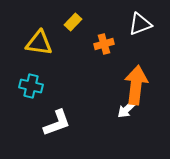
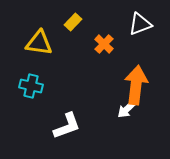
orange cross: rotated 30 degrees counterclockwise
white L-shape: moved 10 px right, 3 px down
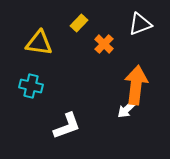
yellow rectangle: moved 6 px right, 1 px down
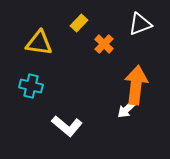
white L-shape: rotated 60 degrees clockwise
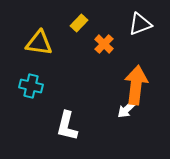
white L-shape: rotated 64 degrees clockwise
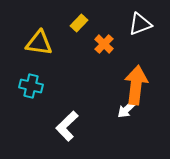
white L-shape: rotated 32 degrees clockwise
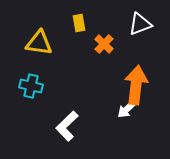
yellow rectangle: rotated 54 degrees counterclockwise
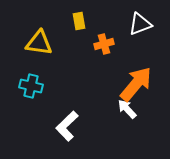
yellow rectangle: moved 2 px up
orange cross: rotated 30 degrees clockwise
orange arrow: moved 1 px up; rotated 33 degrees clockwise
white arrow: rotated 90 degrees clockwise
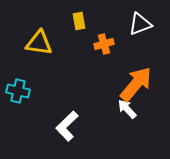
cyan cross: moved 13 px left, 5 px down
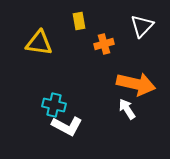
white triangle: moved 2 px right, 2 px down; rotated 25 degrees counterclockwise
orange arrow: rotated 63 degrees clockwise
cyan cross: moved 36 px right, 14 px down
white arrow: rotated 10 degrees clockwise
white L-shape: rotated 108 degrees counterclockwise
